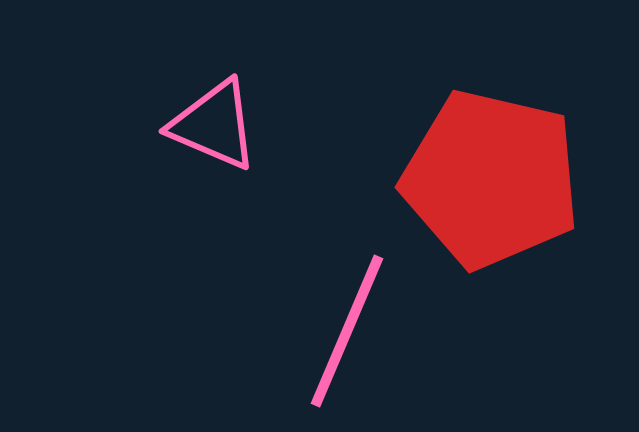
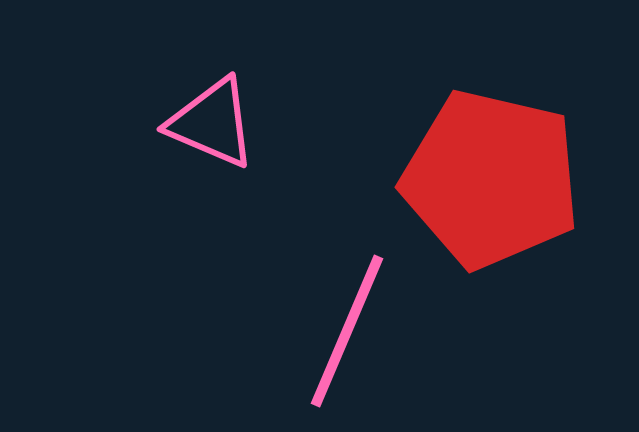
pink triangle: moved 2 px left, 2 px up
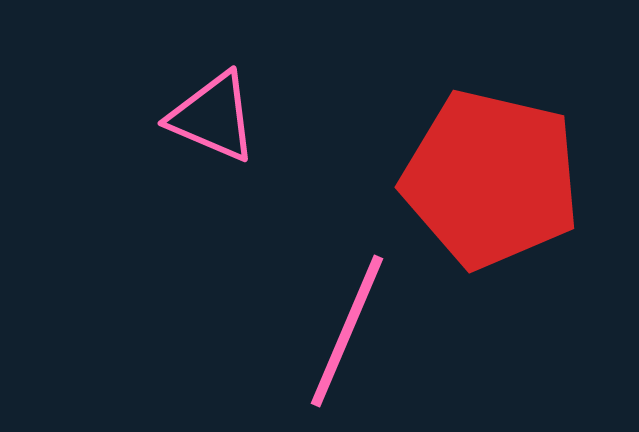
pink triangle: moved 1 px right, 6 px up
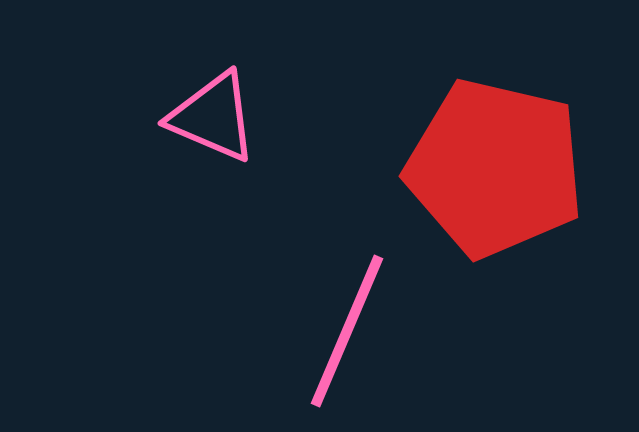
red pentagon: moved 4 px right, 11 px up
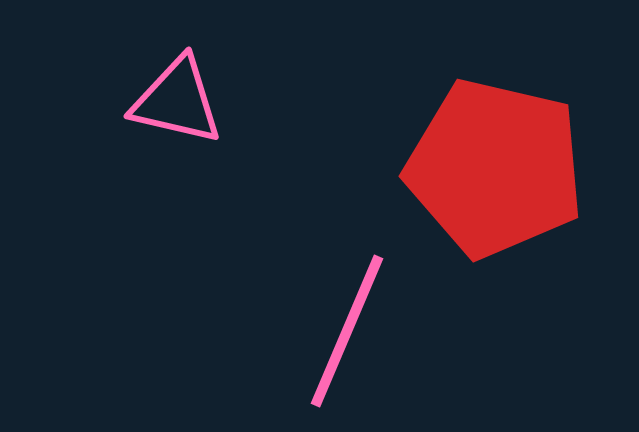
pink triangle: moved 36 px left, 16 px up; rotated 10 degrees counterclockwise
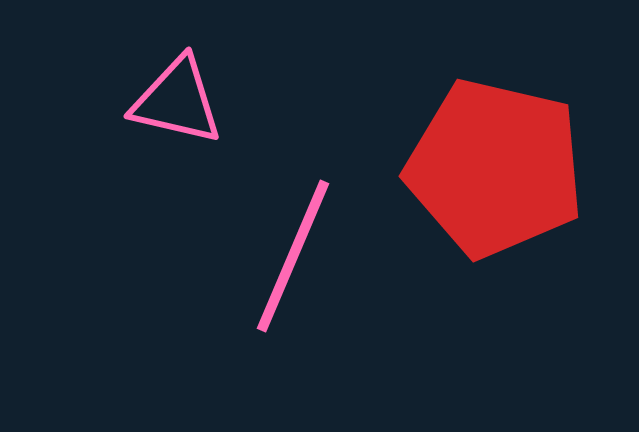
pink line: moved 54 px left, 75 px up
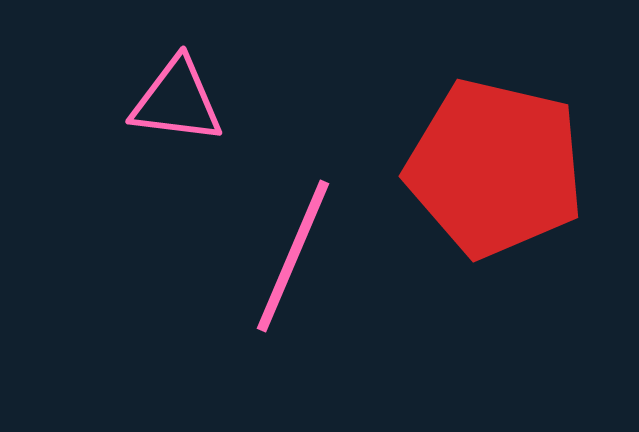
pink triangle: rotated 6 degrees counterclockwise
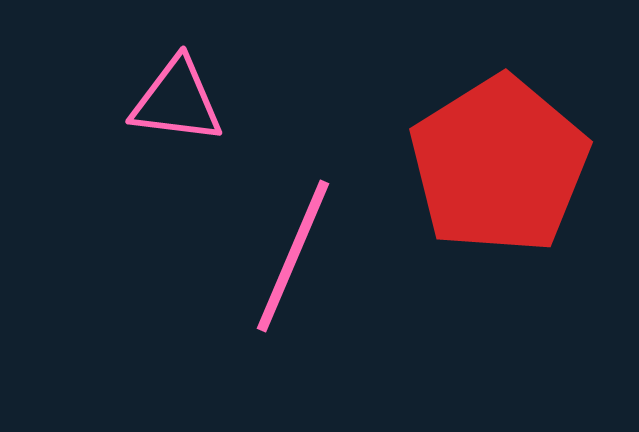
red pentagon: moved 4 px right, 3 px up; rotated 27 degrees clockwise
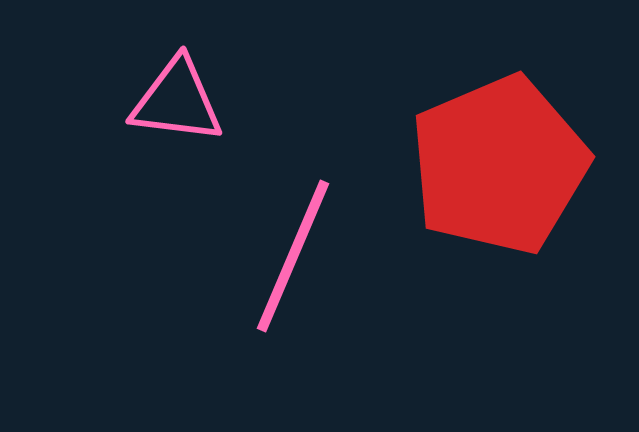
red pentagon: rotated 9 degrees clockwise
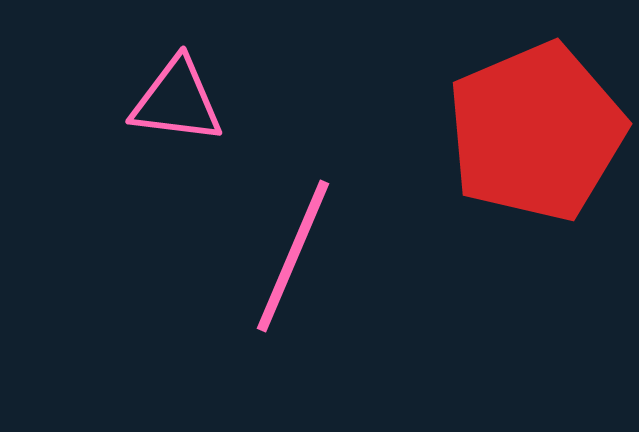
red pentagon: moved 37 px right, 33 px up
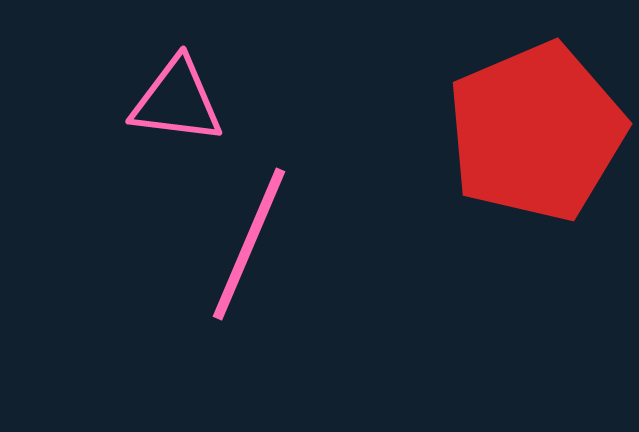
pink line: moved 44 px left, 12 px up
